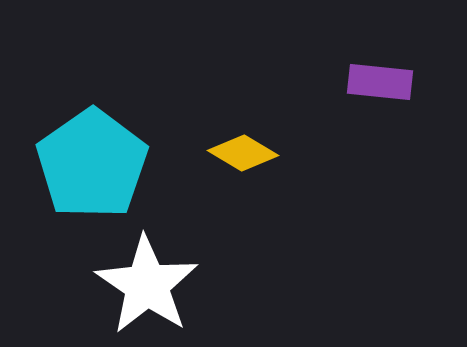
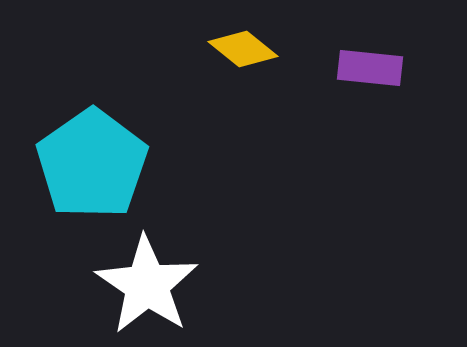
purple rectangle: moved 10 px left, 14 px up
yellow diamond: moved 104 px up; rotated 8 degrees clockwise
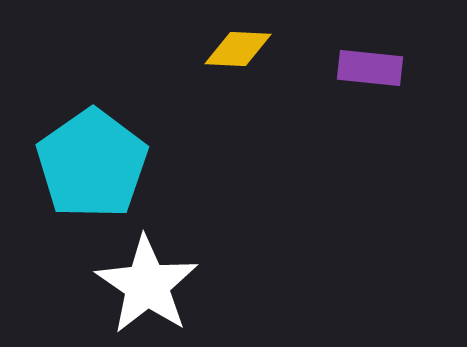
yellow diamond: moved 5 px left; rotated 36 degrees counterclockwise
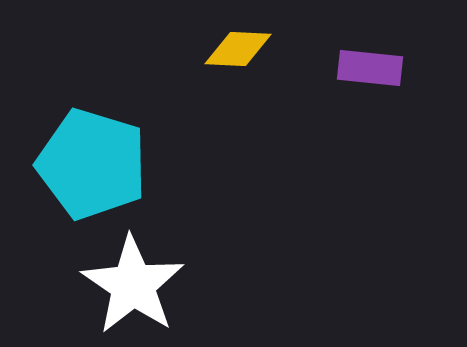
cyan pentagon: rotated 20 degrees counterclockwise
white star: moved 14 px left
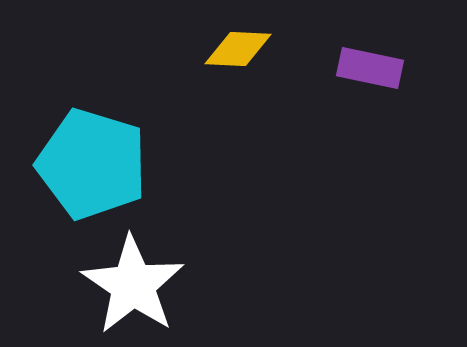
purple rectangle: rotated 6 degrees clockwise
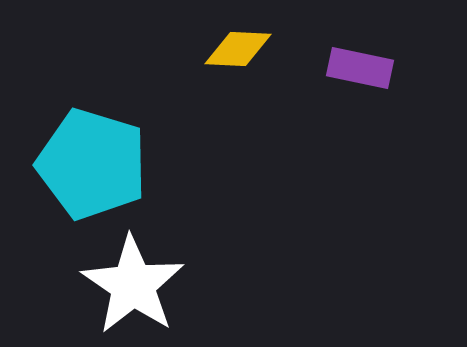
purple rectangle: moved 10 px left
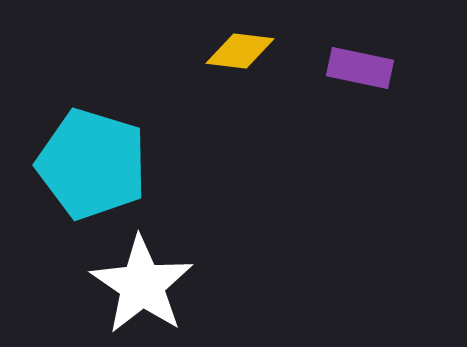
yellow diamond: moved 2 px right, 2 px down; rotated 4 degrees clockwise
white star: moved 9 px right
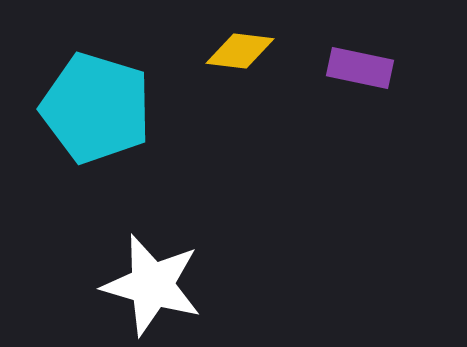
cyan pentagon: moved 4 px right, 56 px up
white star: moved 10 px right; rotated 18 degrees counterclockwise
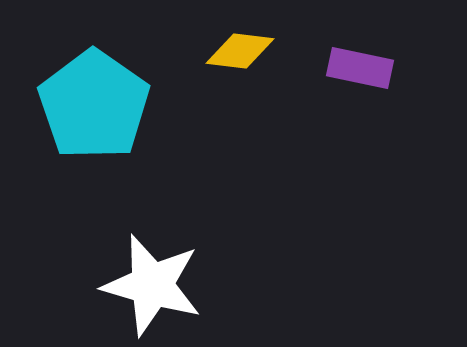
cyan pentagon: moved 2 px left, 3 px up; rotated 18 degrees clockwise
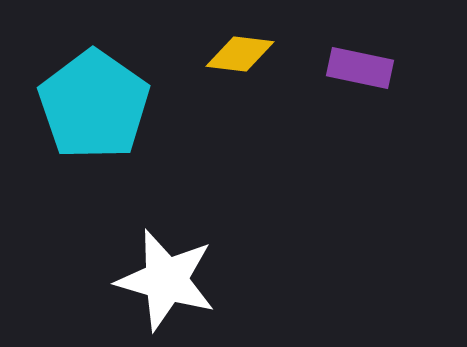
yellow diamond: moved 3 px down
white star: moved 14 px right, 5 px up
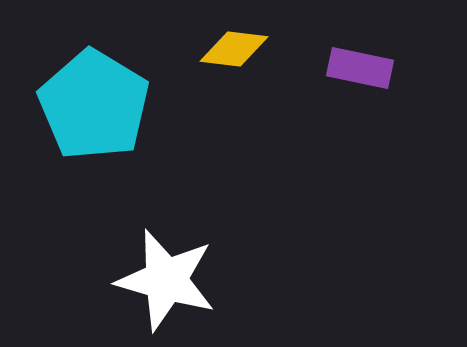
yellow diamond: moved 6 px left, 5 px up
cyan pentagon: rotated 4 degrees counterclockwise
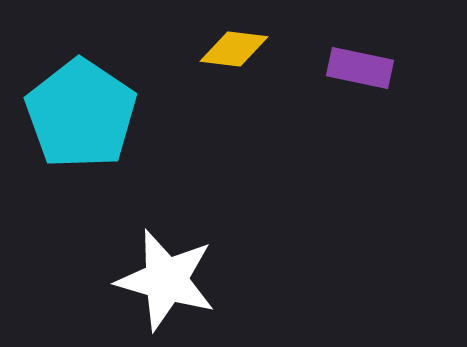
cyan pentagon: moved 13 px left, 9 px down; rotated 3 degrees clockwise
